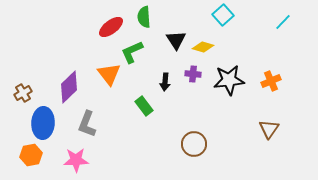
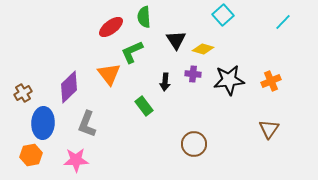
yellow diamond: moved 2 px down
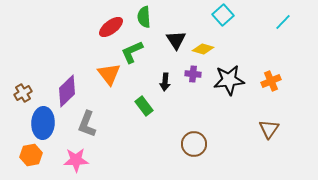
purple diamond: moved 2 px left, 4 px down
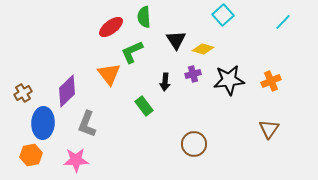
purple cross: rotated 21 degrees counterclockwise
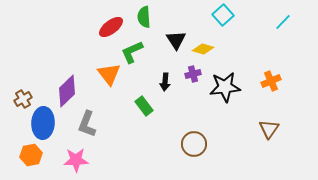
black star: moved 4 px left, 7 px down
brown cross: moved 6 px down
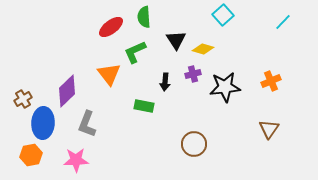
green L-shape: moved 3 px right
green rectangle: rotated 42 degrees counterclockwise
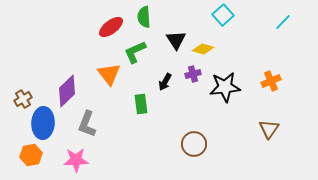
black arrow: rotated 24 degrees clockwise
green rectangle: moved 3 px left, 2 px up; rotated 72 degrees clockwise
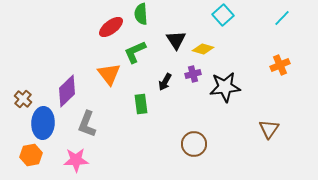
green semicircle: moved 3 px left, 3 px up
cyan line: moved 1 px left, 4 px up
orange cross: moved 9 px right, 16 px up
brown cross: rotated 18 degrees counterclockwise
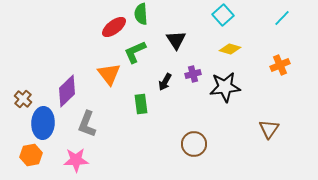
red ellipse: moved 3 px right
yellow diamond: moved 27 px right
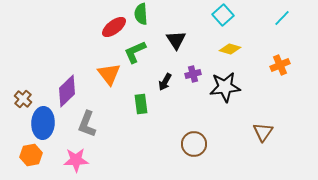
brown triangle: moved 6 px left, 3 px down
